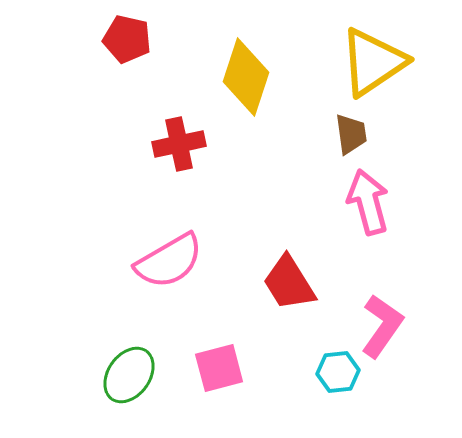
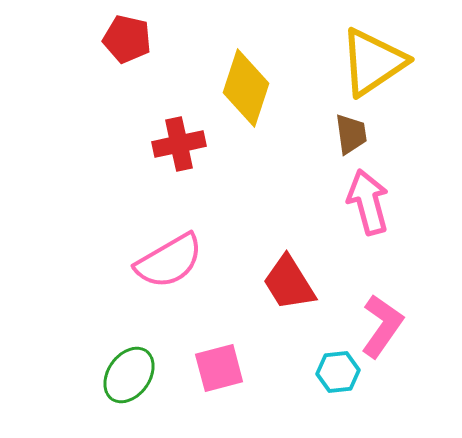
yellow diamond: moved 11 px down
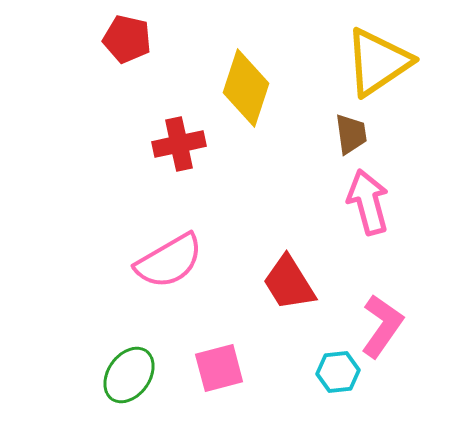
yellow triangle: moved 5 px right
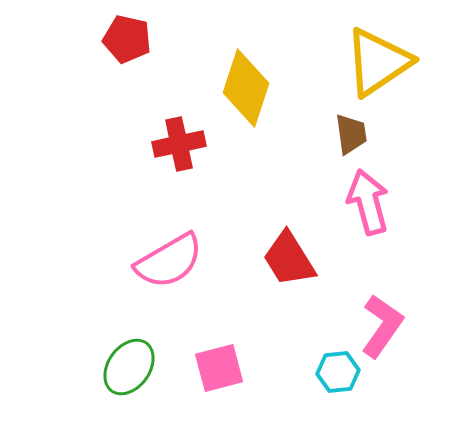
red trapezoid: moved 24 px up
green ellipse: moved 8 px up
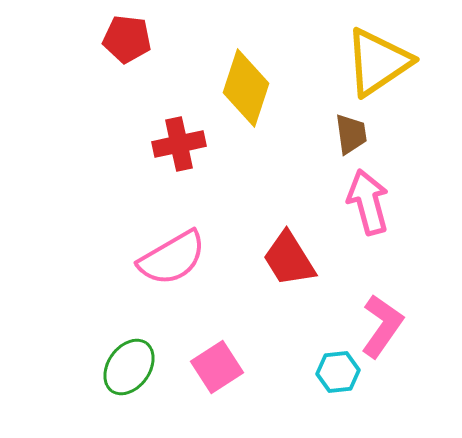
red pentagon: rotated 6 degrees counterclockwise
pink semicircle: moved 3 px right, 3 px up
pink square: moved 2 px left, 1 px up; rotated 18 degrees counterclockwise
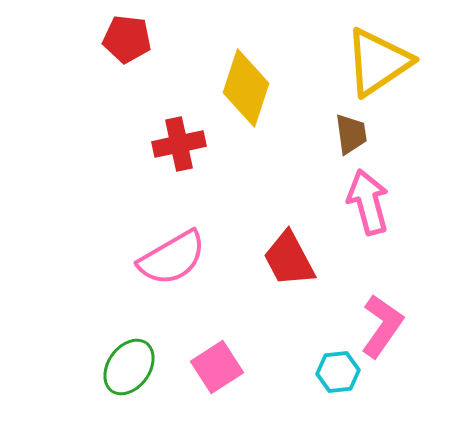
red trapezoid: rotated 4 degrees clockwise
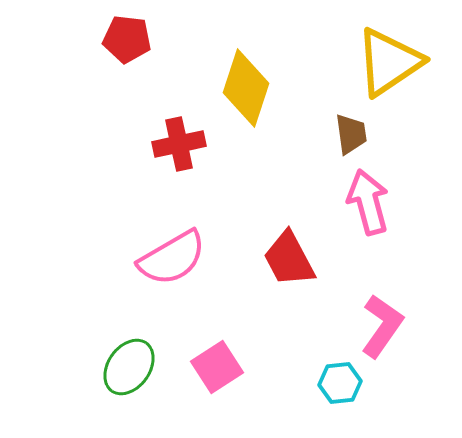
yellow triangle: moved 11 px right
cyan hexagon: moved 2 px right, 11 px down
